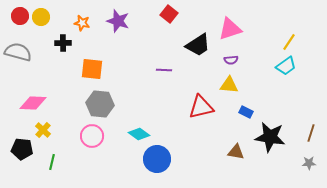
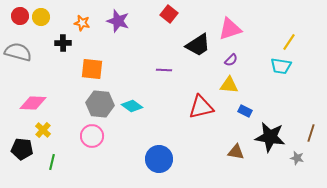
purple semicircle: rotated 40 degrees counterclockwise
cyan trapezoid: moved 5 px left; rotated 45 degrees clockwise
blue rectangle: moved 1 px left, 1 px up
cyan diamond: moved 7 px left, 28 px up
blue circle: moved 2 px right
gray star: moved 12 px left, 5 px up; rotated 16 degrees clockwise
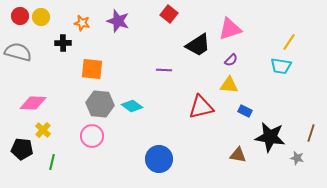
brown triangle: moved 2 px right, 3 px down
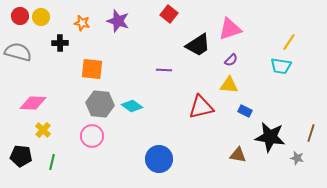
black cross: moved 3 px left
black pentagon: moved 1 px left, 7 px down
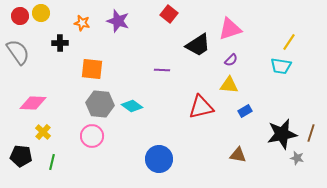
yellow circle: moved 4 px up
gray semicircle: rotated 40 degrees clockwise
purple line: moved 2 px left
blue rectangle: rotated 56 degrees counterclockwise
yellow cross: moved 2 px down
black star: moved 12 px right, 3 px up; rotated 20 degrees counterclockwise
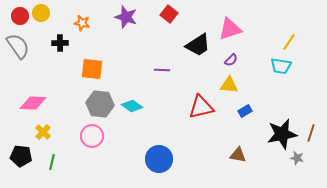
purple star: moved 8 px right, 4 px up
gray semicircle: moved 6 px up
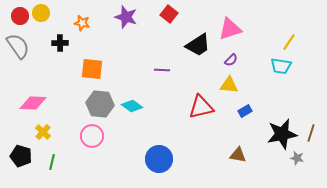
black pentagon: rotated 10 degrees clockwise
